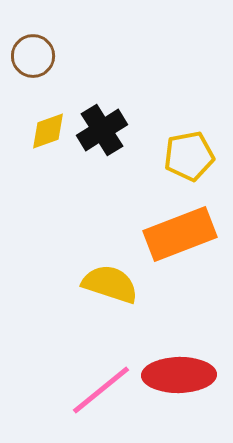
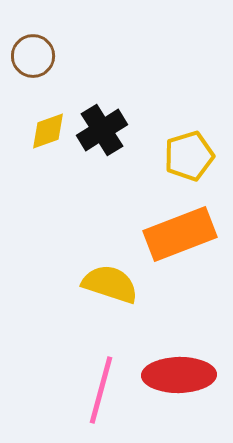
yellow pentagon: rotated 6 degrees counterclockwise
pink line: rotated 36 degrees counterclockwise
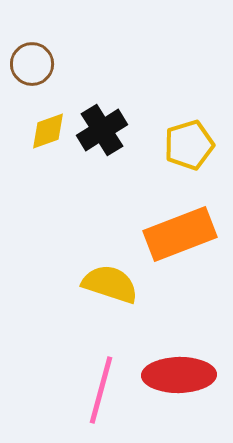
brown circle: moved 1 px left, 8 px down
yellow pentagon: moved 11 px up
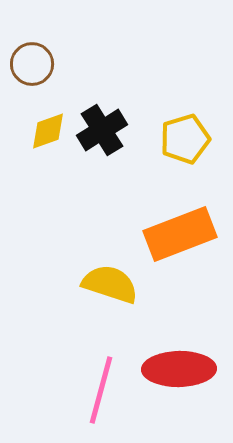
yellow pentagon: moved 4 px left, 6 px up
red ellipse: moved 6 px up
